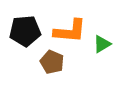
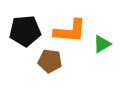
brown pentagon: moved 2 px left, 1 px up; rotated 15 degrees counterclockwise
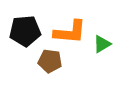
orange L-shape: moved 1 px down
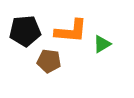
orange L-shape: moved 1 px right, 1 px up
brown pentagon: moved 1 px left
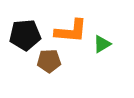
black pentagon: moved 4 px down
brown pentagon: rotated 10 degrees counterclockwise
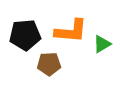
brown pentagon: moved 3 px down
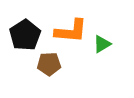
black pentagon: rotated 28 degrees counterclockwise
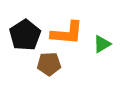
orange L-shape: moved 4 px left, 2 px down
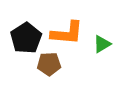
black pentagon: moved 1 px right, 3 px down
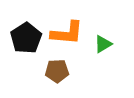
green triangle: moved 1 px right
brown pentagon: moved 8 px right, 7 px down
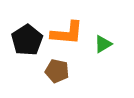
black pentagon: moved 1 px right, 2 px down
brown pentagon: rotated 15 degrees clockwise
